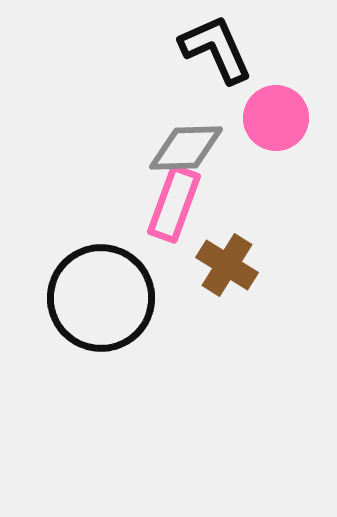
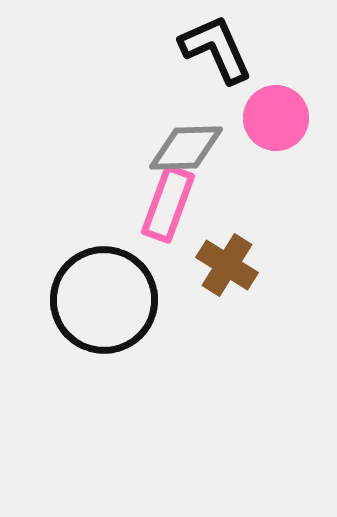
pink rectangle: moved 6 px left
black circle: moved 3 px right, 2 px down
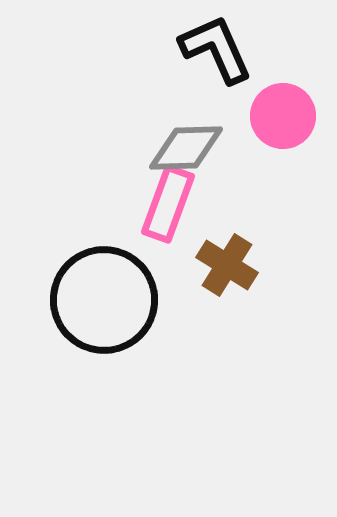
pink circle: moved 7 px right, 2 px up
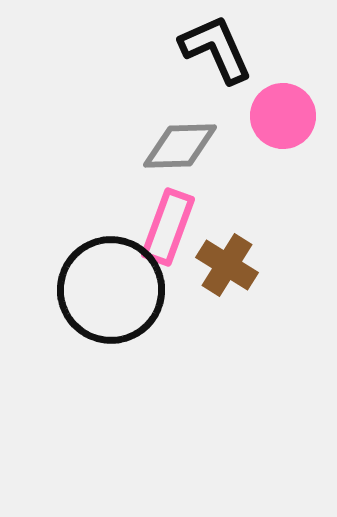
gray diamond: moved 6 px left, 2 px up
pink rectangle: moved 23 px down
black circle: moved 7 px right, 10 px up
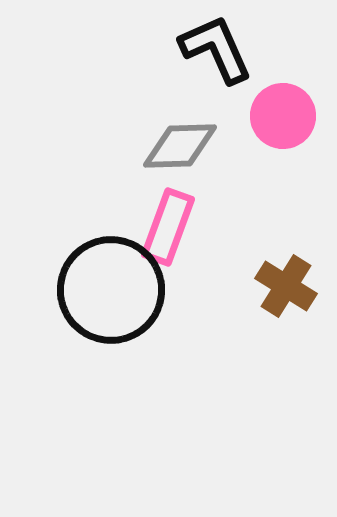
brown cross: moved 59 px right, 21 px down
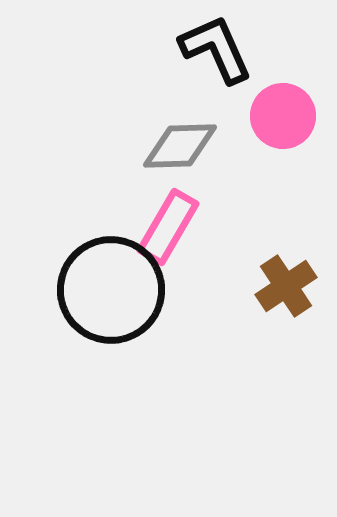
pink rectangle: rotated 10 degrees clockwise
brown cross: rotated 24 degrees clockwise
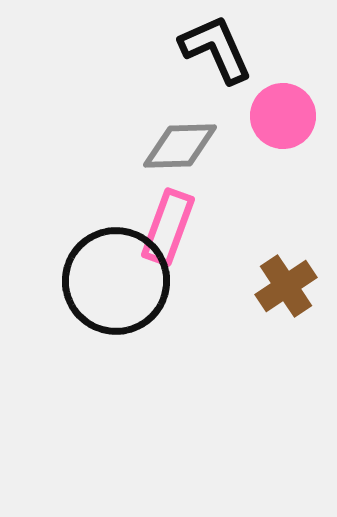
pink rectangle: rotated 10 degrees counterclockwise
black circle: moved 5 px right, 9 px up
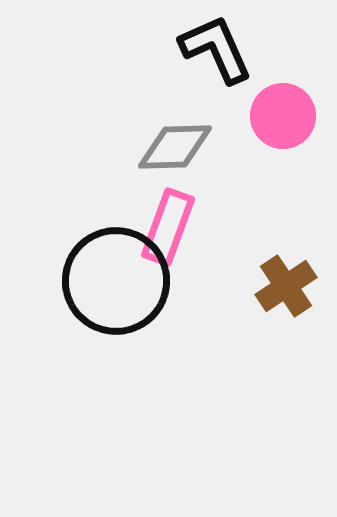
gray diamond: moved 5 px left, 1 px down
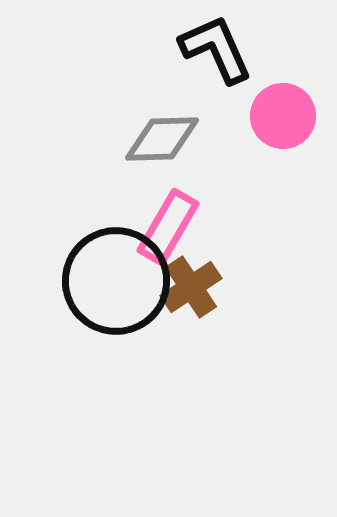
gray diamond: moved 13 px left, 8 px up
pink rectangle: rotated 10 degrees clockwise
brown cross: moved 95 px left, 1 px down
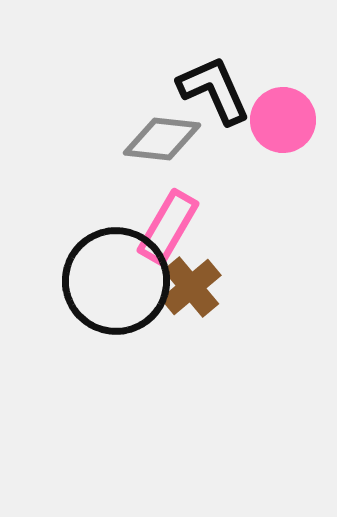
black L-shape: moved 2 px left, 41 px down
pink circle: moved 4 px down
gray diamond: rotated 8 degrees clockwise
brown cross: rotated 6 degrees counterclockwise
